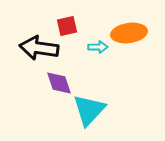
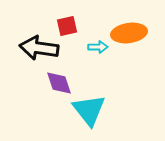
cyan triangle: rotated 21 degrees counterclockwise
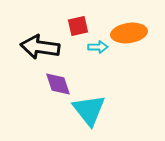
red square: moved 11 px right
black arrow: moved 1 px right, 1 px up
purple diamond: moved 1 px left, 1 px down
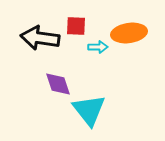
red square: moved 2 px left; rotated 15 degrees clockwise
black arrow: moved 9 px up
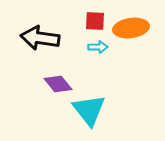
red square: moved 19 px right, 5 px up
orange ellipse: moved 2 px right, 5 px up
purple diamond: rotated 20 degrees counterclockwise
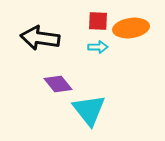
red square: moved 3 px right
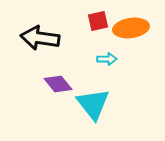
red square: rotated 15 degrees counterclockwise
cyan arrow: moved 9 px right, 12 px down
cyan triangle: moved 4 px right, 6 px up
